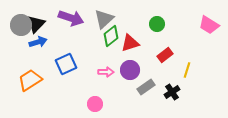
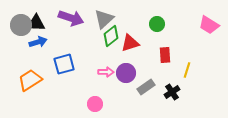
black triangle: moved 1 px up; rotated 48 degrees clockwise
red rectangle: rotated 56 degrees counterclockwise
blue square: moved 2 px left; rotated 10 degrees clockwise
purple circle: moved 4 px left, 3 px down
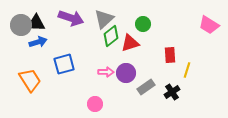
green circle: moved 14 px left
red rectangle: moved 5 px right
orange trapezoid: rotated 90 degrees clockwise
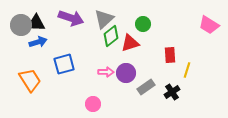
pink circle: moved 2 px left
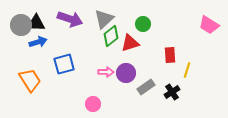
purple arrow: moved 1 px left, 1 px down
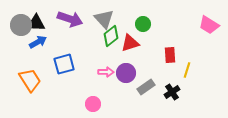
gray triangle: rotated 30 degrees counterclockwise
blue arrow: rotated 12 degrees counterclockwise
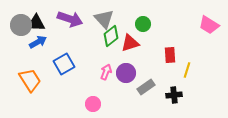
blue square: rotated 15 degrees counterclockwise
pink arrow: rotated 70 degrees counterclockwise
black cross: moved 2 px right, 3 px down; rotated 28 degrees clockwise
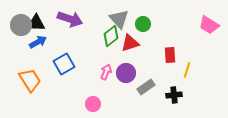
gray triangle: moved 15 px right
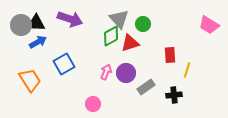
green diamond: rotated 10 degrees clockwise
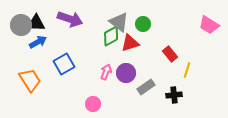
gray triangle: moved 3 px down; rotated 10 degrees counterclockwise
red rectangle: moved 1 px up; rotated 35 degrees counterclockwise
